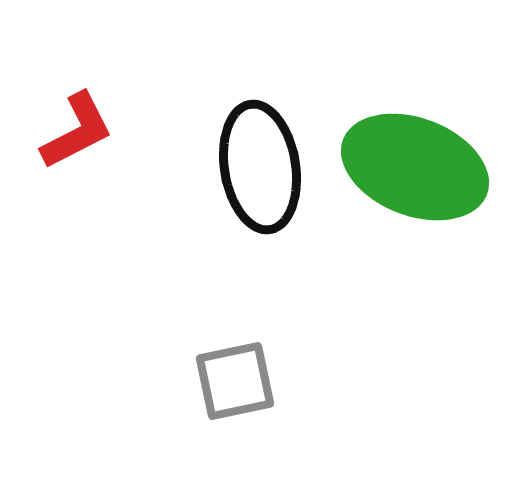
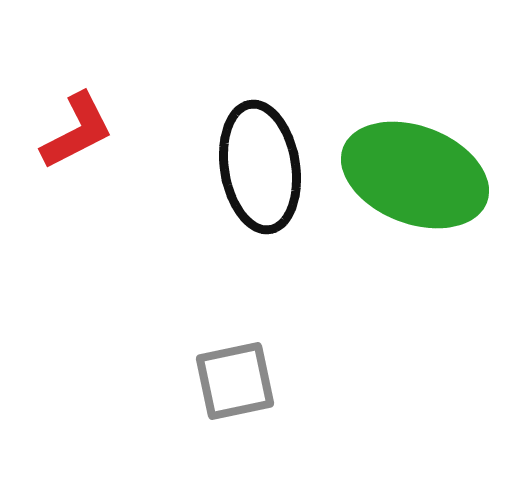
green ellipse: moved 8 px down
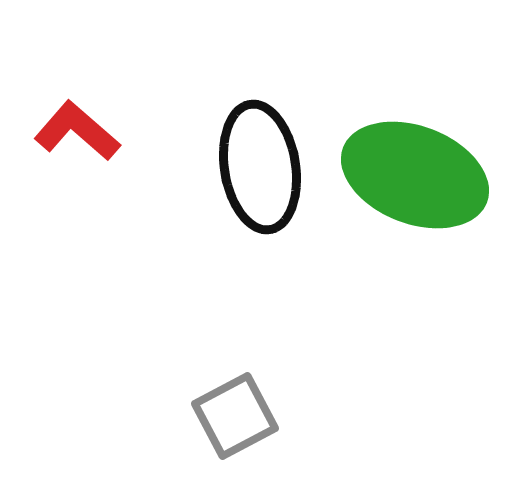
red L-shape: rotated 112 degrees counterclockwise
gray square: moved 35 px down; rotated 16 degrees counterclockwise
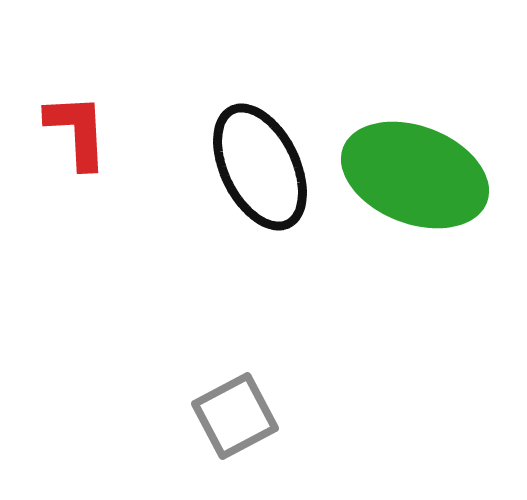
red L-shape: rotated 46 degrees clockwise
black ellipse: rotated 17 degrees counterclockwise
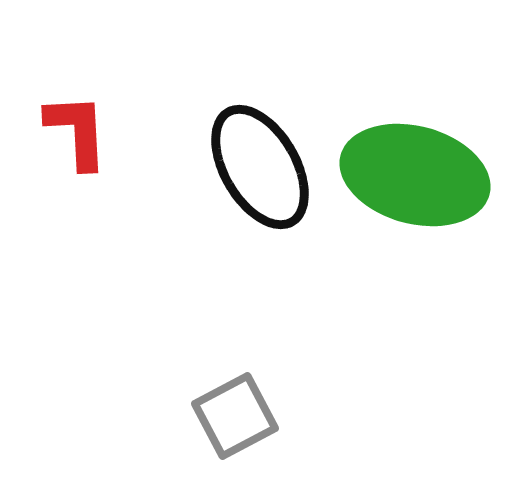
black ellipse: rotated 4 degrees counterclockwise
green ellipse: rotated 6 degrees counterclockwise
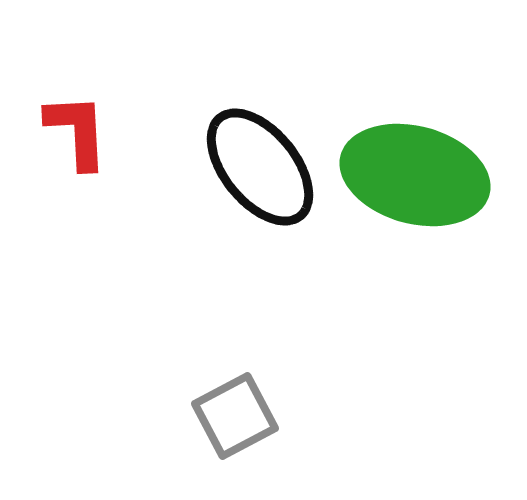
black ellipse: rotated 9 degrees counterclockwise
